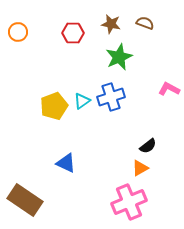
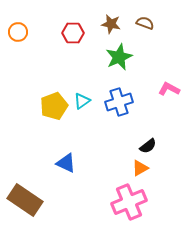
blue cross: moved 8 px right, 5 px down
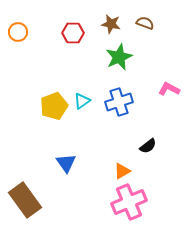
blue triangle: rotated 30 degrees clockwise
orange triangle: moved 18 px left, 3 px down
brown rectangle: rotated 20 degrees clockwise
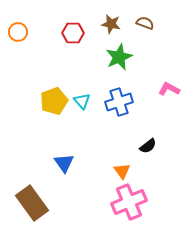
cyan triangle: rotated 36 degrees counterclockwise
yellow pentagon: moved 5 px up
blue triangle: moved 2 px left
orange triangle: rotated 36 degrees counterclockwise
brown rectangle: moved 7 px right, 3 px down
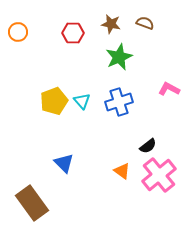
blue triangle: rotated 10 degrees counterclockwise
orange triangle: rotated 18 degrees counterclockwise
pink cross: moved 30 px right, 27 px up; rotated 16 degrees counterclockwise
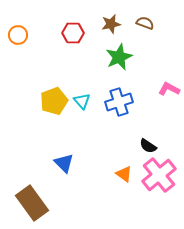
brown star: rotated 24 degrees counterclockwise
orange circle: moved 3 px down
black semicircle: rotated 72 degrees clockwise
orange triangle: moved 2 px right, 3 px down
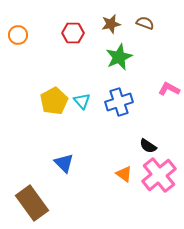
yellow pentagon: rotated 8 degrees counterclockwise
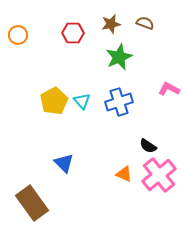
orange triangle: rotated 12 degrees counterclockwise
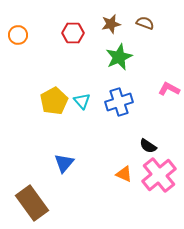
blue triangle: rotated 25 degrees clockwise
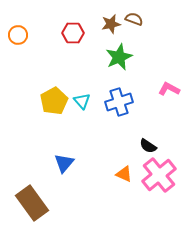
brown semicircle: moved 11 px left, 4 px up
